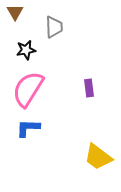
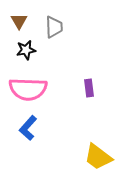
brown triangle: moved 4 px right, 9 px down
pink semicircle: rotated 120 degrees counterclockwise
blue L-shape: rotated 50 degrees counterclockwise
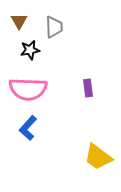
black star: moved 4 px right
purple rectangle: moved 1 px left
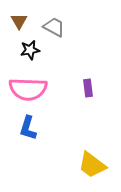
gray trapezoid: rotated 60 degrees counterclockwise
blue L-shape: rotated 25 degrees counterclockwise
yellow trapezoid: moved 6 px left, 8 px down
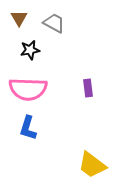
brown triangle: moved 3 px up
gray trapezoid: moved 4 px up
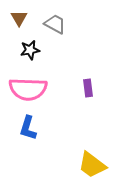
gray trapezoid: moved 1 px right, 1 px down
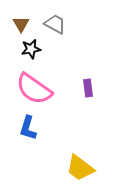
brown triangle: moved 2 px right, 6 px down
black star: moved 1 px right, 1 px up
pink semicircle: moved 6 px right; rotated 33 degrees clockwise
yellow trapezoid: moved 12 px left, 3 px down
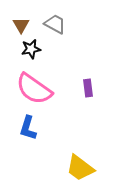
brown triangle: moved 1 px down
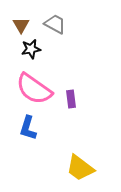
purple rectangle: moved 17 px left, 11 px down
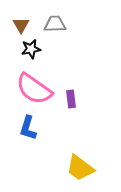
gray trapezoid: rotated 30 degrees counterclockwise
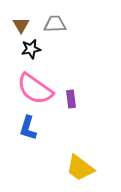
pink semicircle: moved 1 px right
